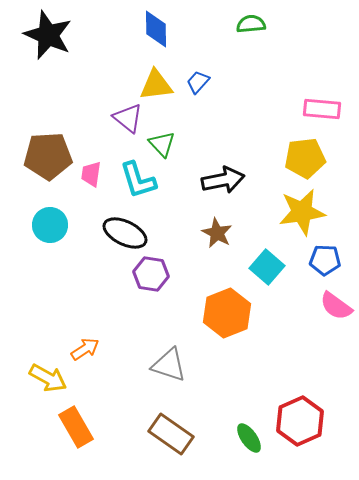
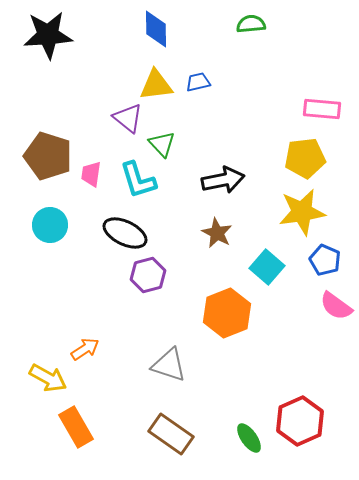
black star: rotated 27 degrees counterclockwise
blue trapezoid: rotated 35 degrees clockwise
brown pentagon: rotated 21 degrees clockwise
blue pentagon: rotated 20 degrees clockwise
purple hexagon: moved 3 px left, 1 px down; rotated 24 degrees counterclockwise
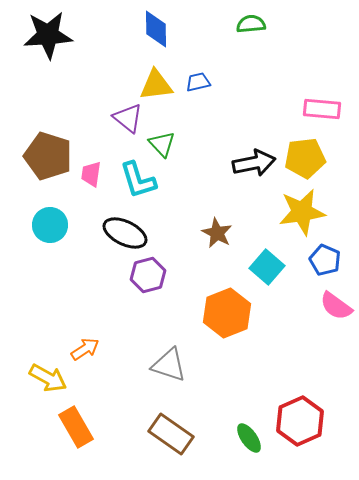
black arrow: moved 31 px right, 17 px up
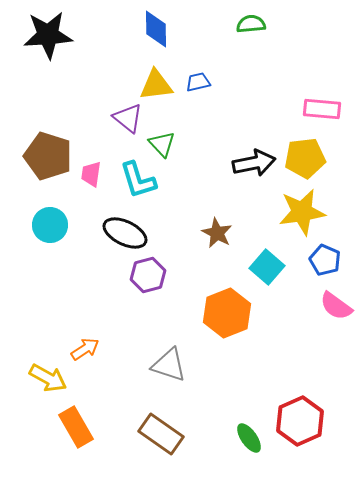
brown rectangle: moved 10 px left
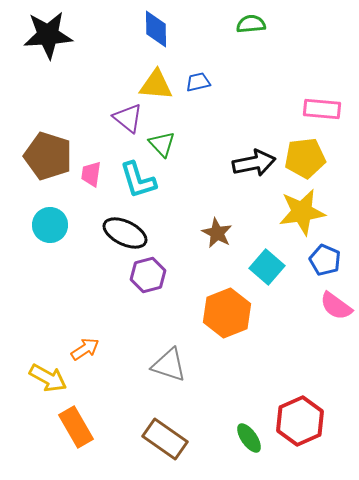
yellow triangle: rotated 12 degrees clockwise
brown rectangle: moved 4 px right, 5 px down
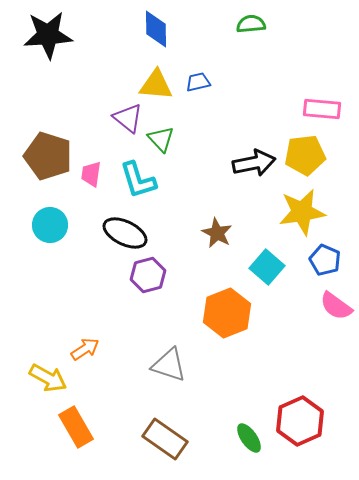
green triangle: moved 1 px left, 5 px up
yellow pentagon: moved 3 px up
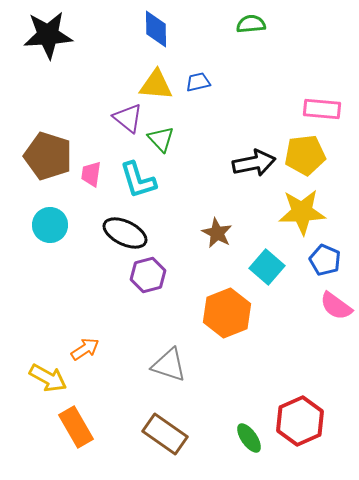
yellow star: rotated 6 degrees clockwise
brown rectangle: moved 5 px up
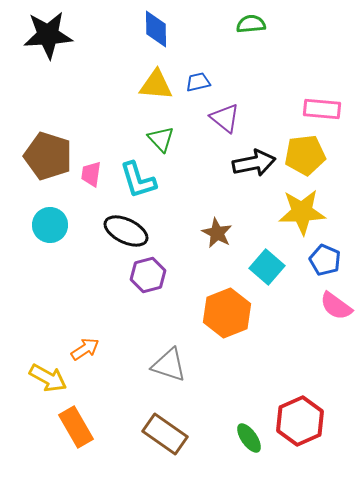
purple triangle: moved 97 px right
black ellipse: moved 1 px right, 2 px up
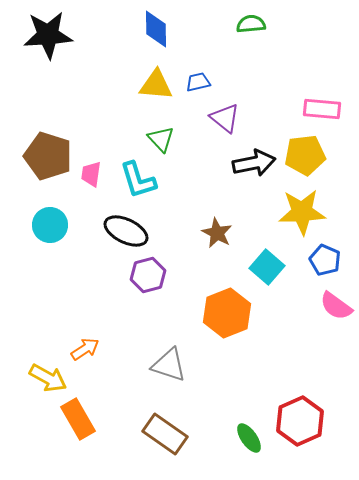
orange rectangle: moved 2 px right, 8 px up
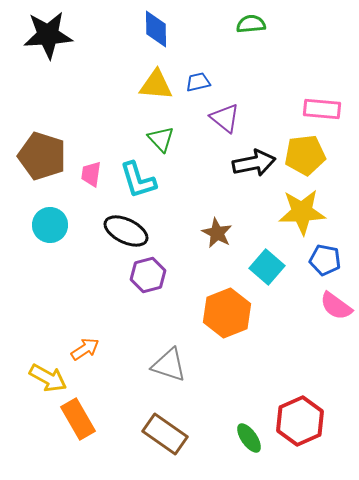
brown pentagon: moved 6 px left
blue pentagon: rotated 12 degrees counterclockwise
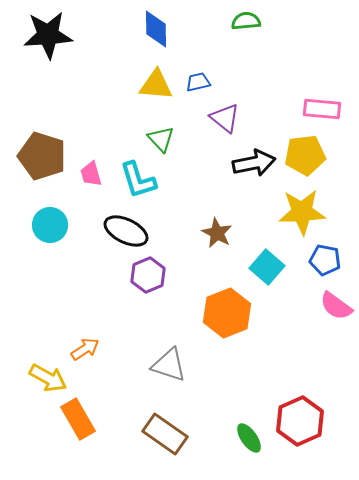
green semicircle: moved 5 px left, 3 px up
pink trapezoid: rotated 24 degrees counterclockwise
purple hexagon: rotated 8 degrees counterclockwise
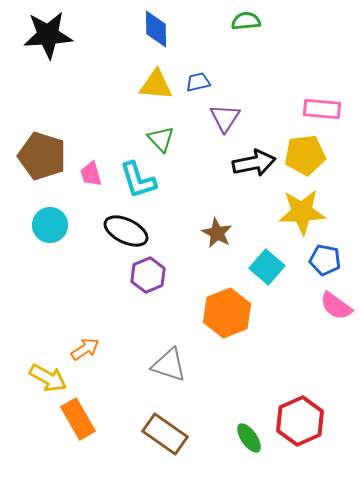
purple triangle: rotated 24 degrees clockwise
